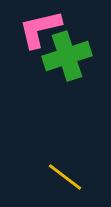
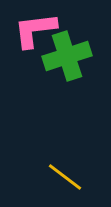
pink L-shape: moved 5 px left, 1 px down; rotated 6 degrees clockwise
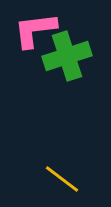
yellow line: moved 3 px left, 2 px down
